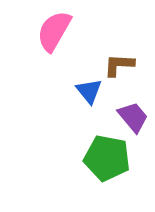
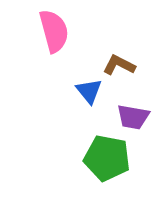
pink semicircle: rotated 135 degrees clockwise
brown L-shape: rotated 24 degrees clockwise
purple trapezoid: rotated 140 degrees clockwise
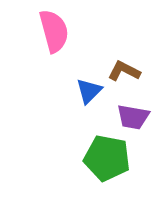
brown L-shape: moved 5 px right, 6 px down
blue triangle: rotated 24 degrees clockwise
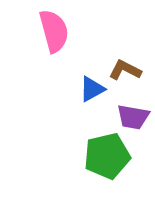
brown L-shape: moved 1 px right, 1 px up
blue triangle: moved 3 px right, 2 px up; rotated 16 degrees clockwise
green pentagon: moved 2 px up; rotated 24 degrees counterclockwise
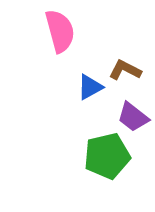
pink semicircle: moved 6 px right
blue triangle: moved 2 px left, 2 px up
purple trapezoid: rotated 28 degrees clockwise
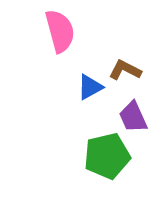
purple trapezoid: rotated 28 degrees clockwise
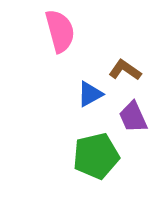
brown L-shape: rotated 8 degrees clockwise
blue triangle: moved 7 px down
green pentagon: moved 11 px left
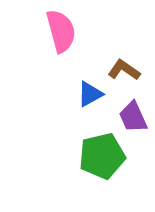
pink semicircle: moved 1 px right
brown L-shape: moved 1 px left
green pentagon: moved 6 px right
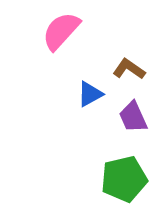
pink semicircle: rotated 123 degrees counterclockwise
brown L-shape: moved 5 px right, 1 px up
green pentagon: moved 22 px right, 23 px down
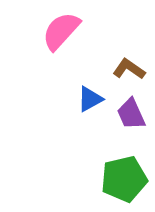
blue triangle: moved 5 px down
purple trapezoid: moved 2 px left, 3 px up
